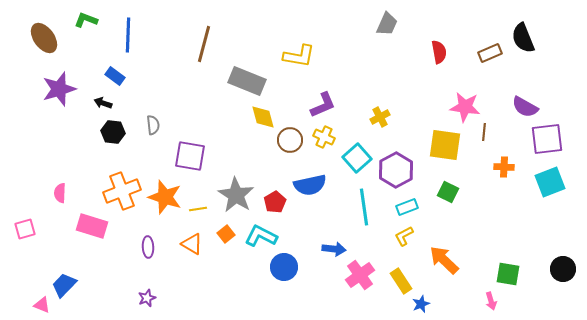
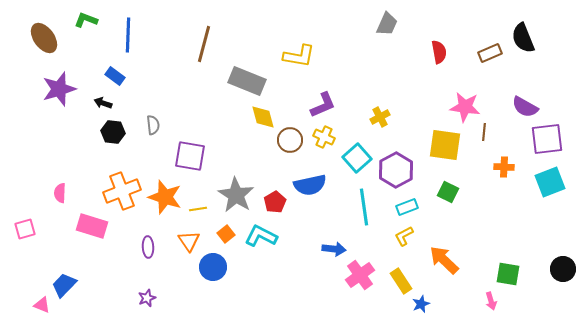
orange triangle at (192, 244): moved 3 px left, 3 px up; rotated 25 degrees clockwise
blue circle at (284, 267): moved 71 px left
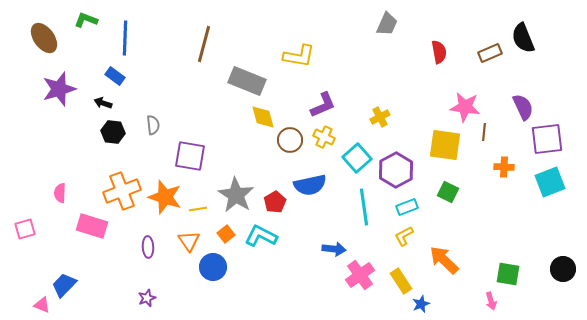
blue line at (128, 35): moved 3 px left, 3 px down
purple semicircle at (525, 107): moved 2 px left; rotated 144 degrees counterclockwise
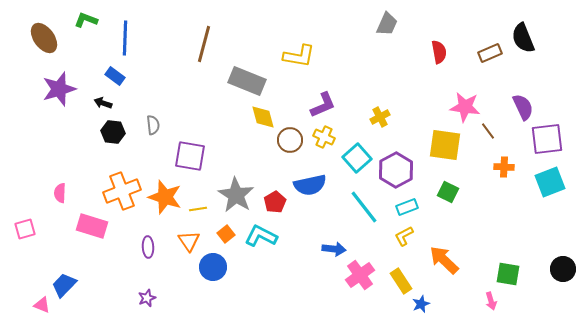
brown line at (484, 132): moved 4 px right, 1 px up; rotated 42 degrees counterclockwise
cyan line at (364, 207): rotated 30 degrees counterclockwise
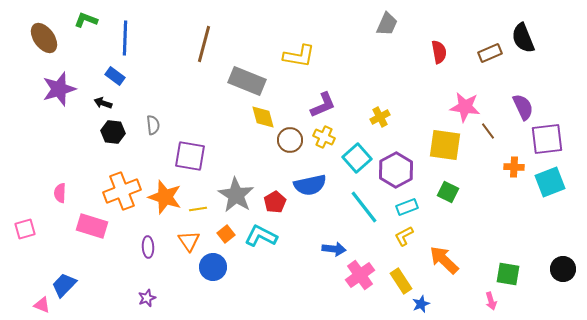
orange cross at (504, 167): moved 10 px right
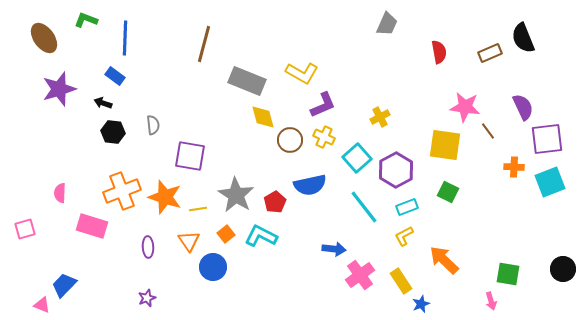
yellow L-shape at (299, 56): moved 3 px right, 17 px down; rotated 20 degrees clockwise
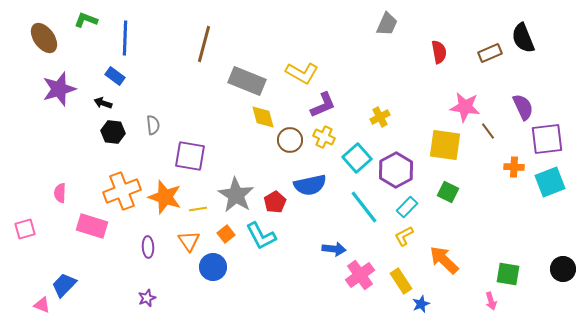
cyan rectangle at (407, 207): rotated 25 degrees counterclockwise
cyan L-shape at (261, 236): rotated 144 degrees counterclockwise
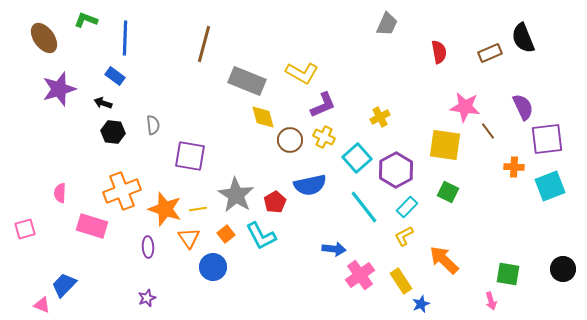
cyan square at (550, 182): moved 4 px down
orange star at (165, 197): moved 12 px down
orange triangle at (189, 241): moved 3 px up
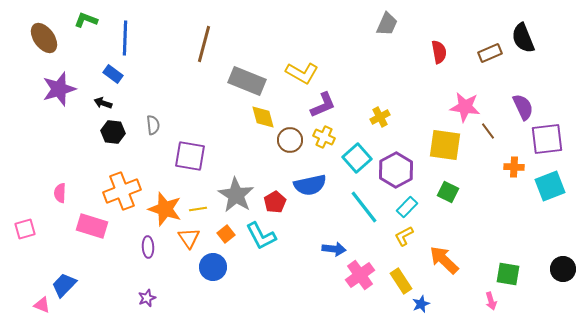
blue rectangle at (115, 76): moved 2 px left, 2 px up
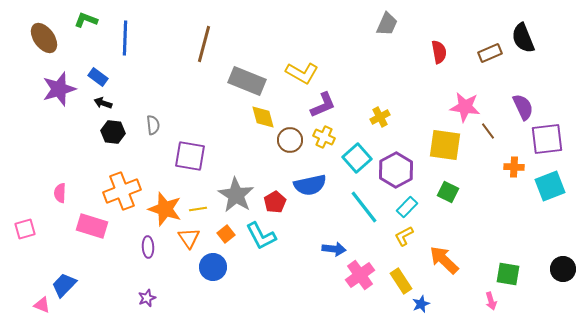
blue rectangle at (113, 74): moved 15 px left, 3 px down
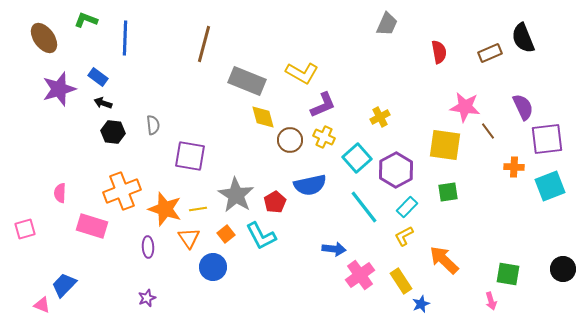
green square at (448, 192): rotated 35 degrees counterclockwise
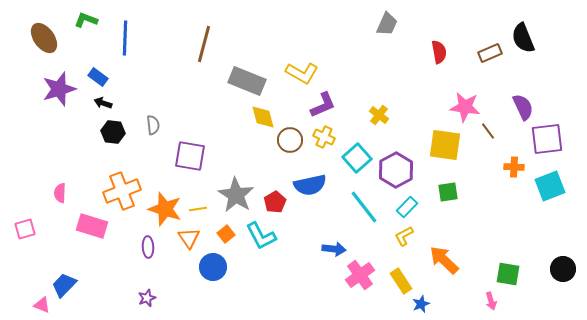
yellow cross at (380, 117): moved 1 px left, 2 px up; rotated 24 degrees counterclockwise
